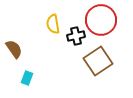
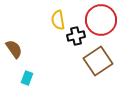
yellow semicircle: moved 5 px right, 4 px up
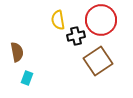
brown semicircle: moved 3 px right, 3 px down; rotated 24 degrees clockwise
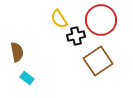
yellow semicircle: moved 1 px right, 1 px up; rotated 24 degrees counterclockwise
cyan rectangle: rotated 72 degrees counterclockwise
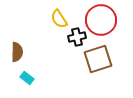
black cross: moved 1 px right, 1 px down
brown semicircle: rotated 12 degrees clockwise
brown square: moved 2 px up; rotated 16 degrees clockwise
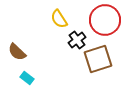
red circle: moved 4 px right
black cross: moved 3 px down; rotated 24 degrees counterclockwise
brown semicircle: rotated 132 degrees clockwise
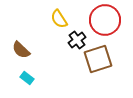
brown semicircle: moved 4 px right, 2 px up
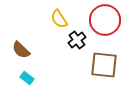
brown square: moved 6 px right, 6 px down; rotated 24 degrees clockwise
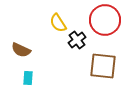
yellow semicircle: moved 1 px left, 4 px down
brown semicircle: rotated 18 degrees counterclockwise
brown square: moved 1 px left, 1 px down
cyan rectangle: moved 1 px right; rotated 56 degrees clockwise
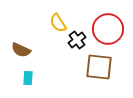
red circle: moved 3 px right, 9 px down
brown square: moved 4 px left, 1 px down
